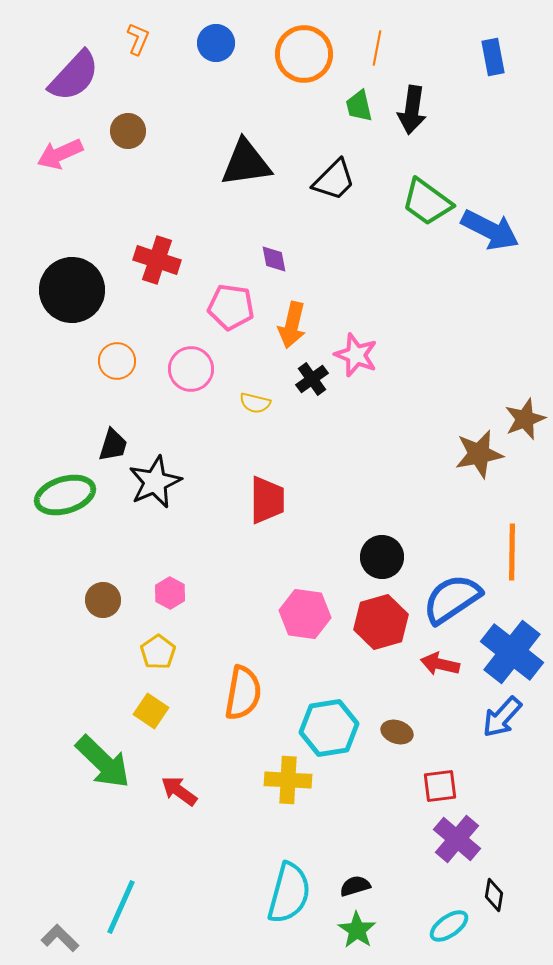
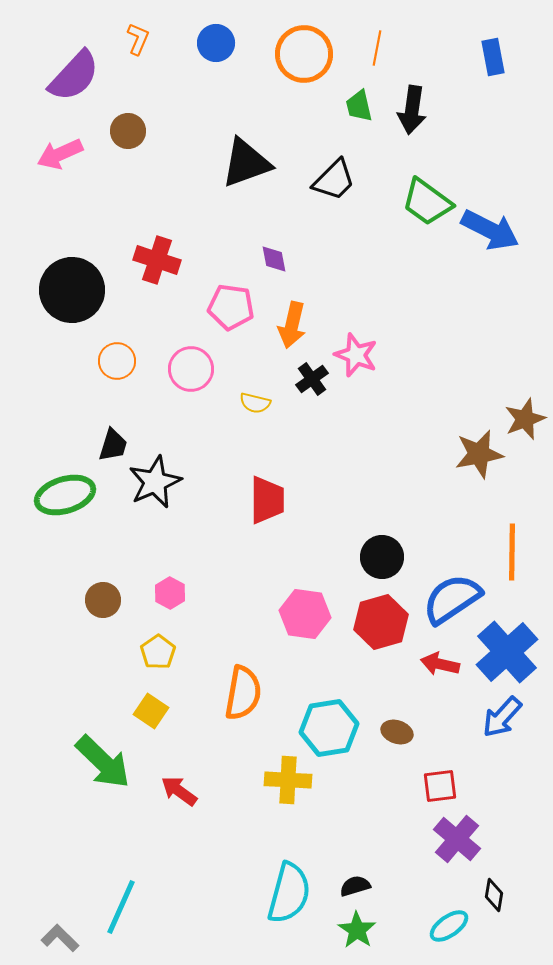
black triangle at (246, 163): rotated 12 degrees counterclockwise
blue cross at (512, 652): moved 5 px left; rotated 10 degrees clockwise
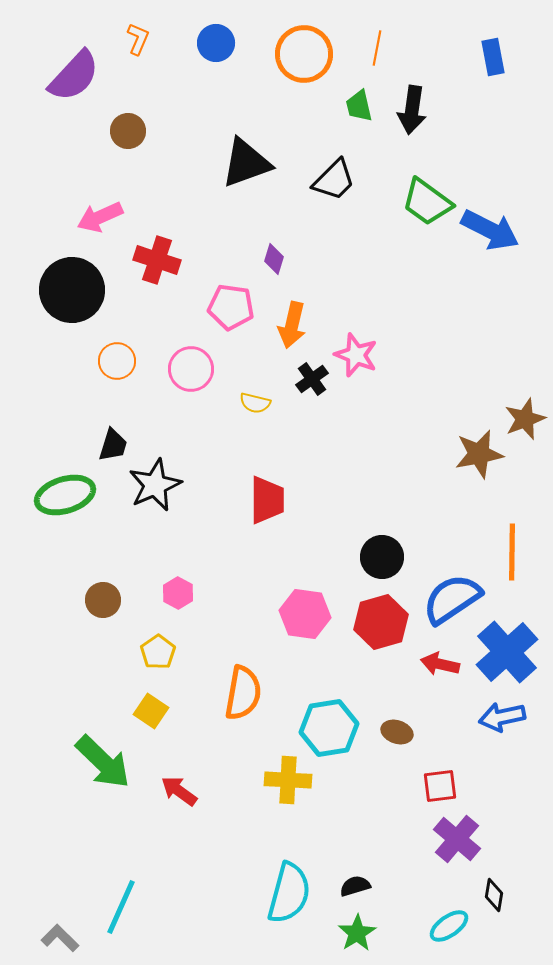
pink arrow at (60, 154): moved 40 px right, 63 px down
purple diamond at (274, 259): rotated 28 degrees clockwise
black star at (155, 482): moved 3 px down
pink hexagon at (170, 593): moved 8 px right
blue arrow at (502, 717): rotated 36 degrees clockwise
green star at (357, 930): moved 3 px down; rotated 6 degrees clockwise
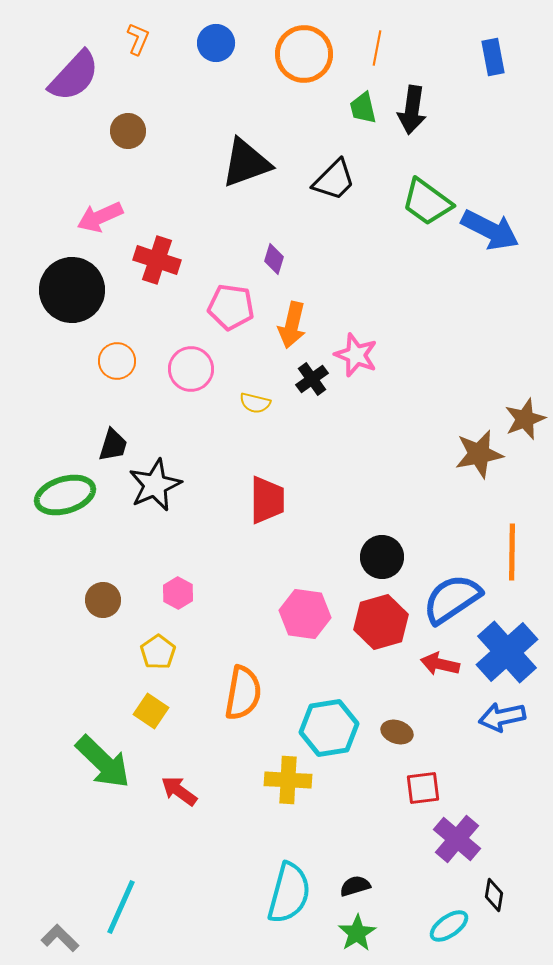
green trapezoid at (359, 106): moved 4 px right, 2 px down
red square at (440, 786): moved 17 px left, 2 px down
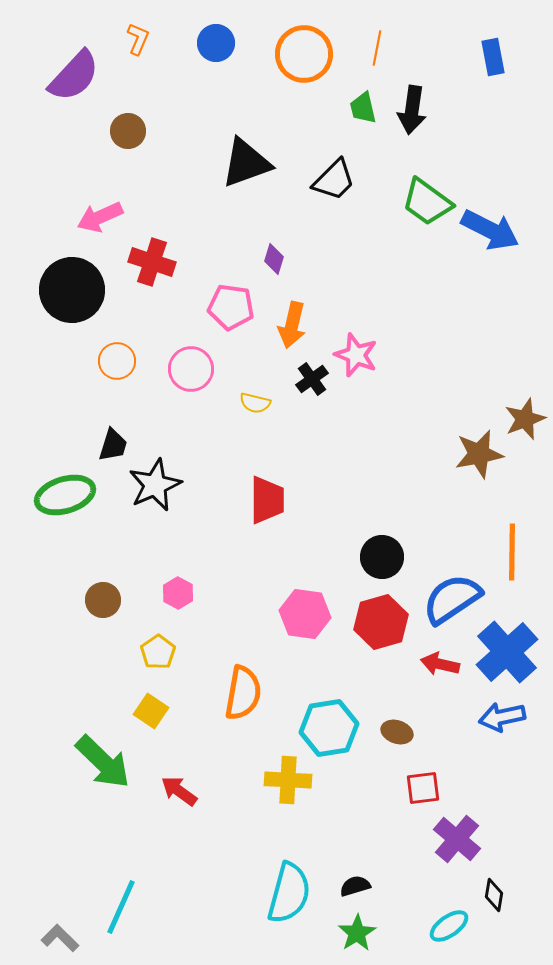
red cross at (157, 260): moved 5 px left, 2 px down
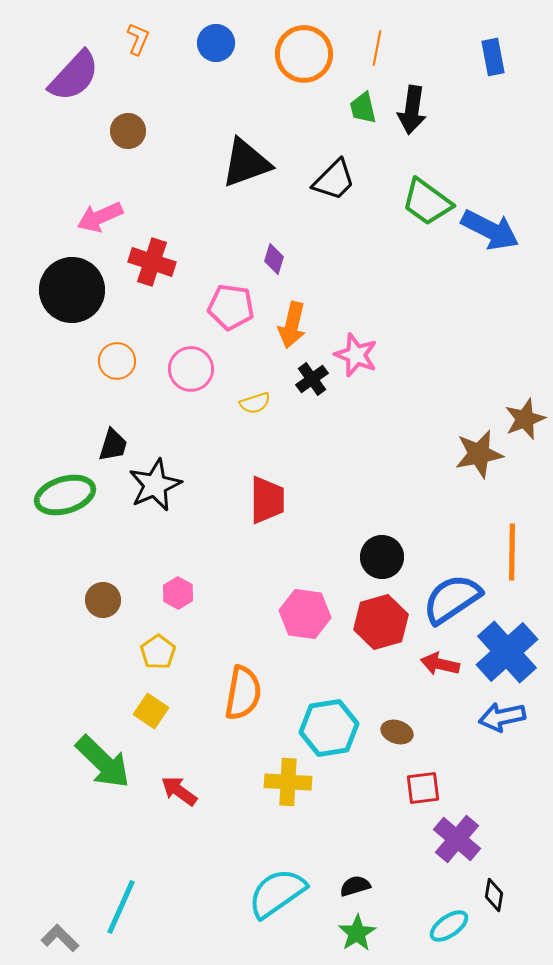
yellow semicircle at (255, 403): rotated 32 degrees counterclockwise
yellow cross at (288, 780): moved 2 px down
cyan semicircle at (289, 893): moved 12 px left; rotated 140 degrees counterclockwise
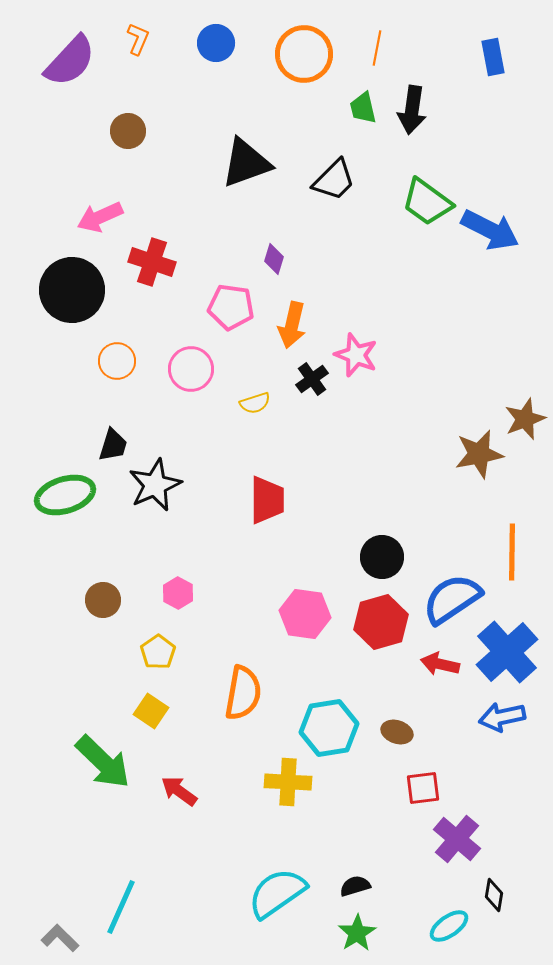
purple semicircle at (74, 76): moved 4 px left, 15 px up
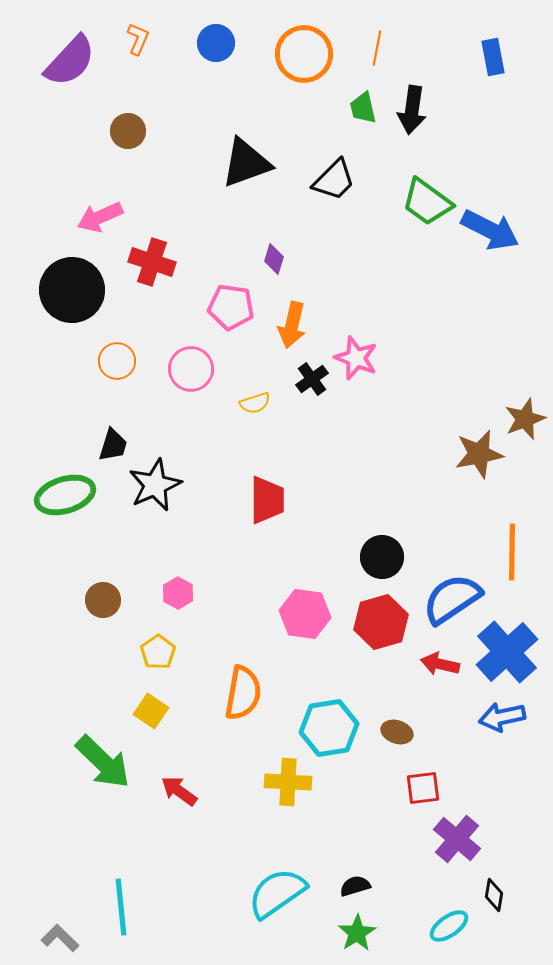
pink star at (356, 355): moved 3 px down
cyan line at (121, 907): rotated 30 degrees counterclockwise
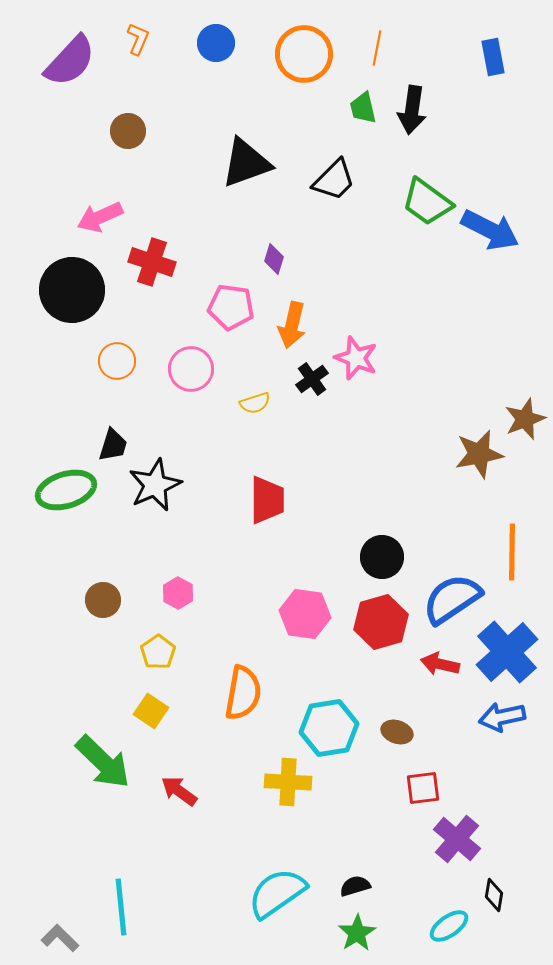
green ellipse at (65, 495): moved 1 px right, 5 px up
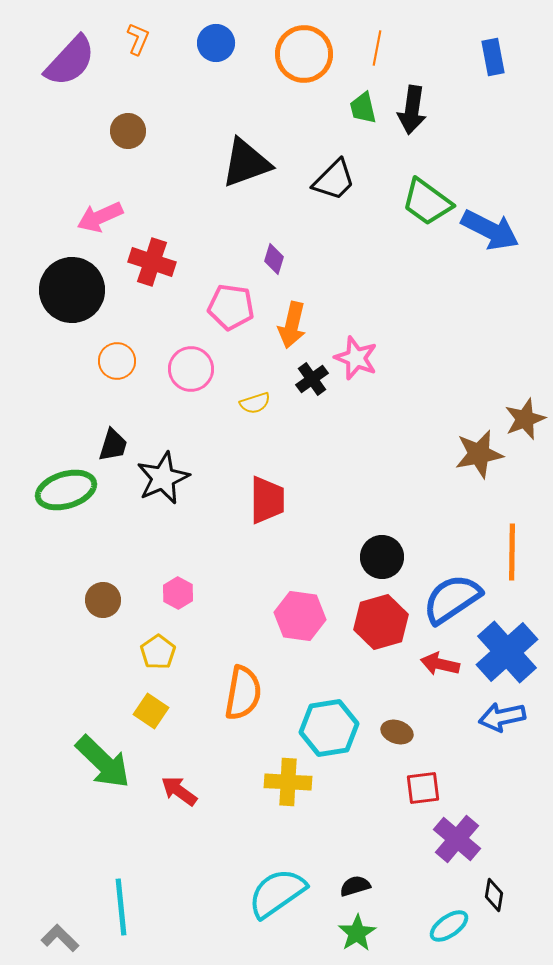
black star at (155, 485): moved 8 px right, 7 px up
pink hexagon at (305, 614): moved 5 px left, 2 px down
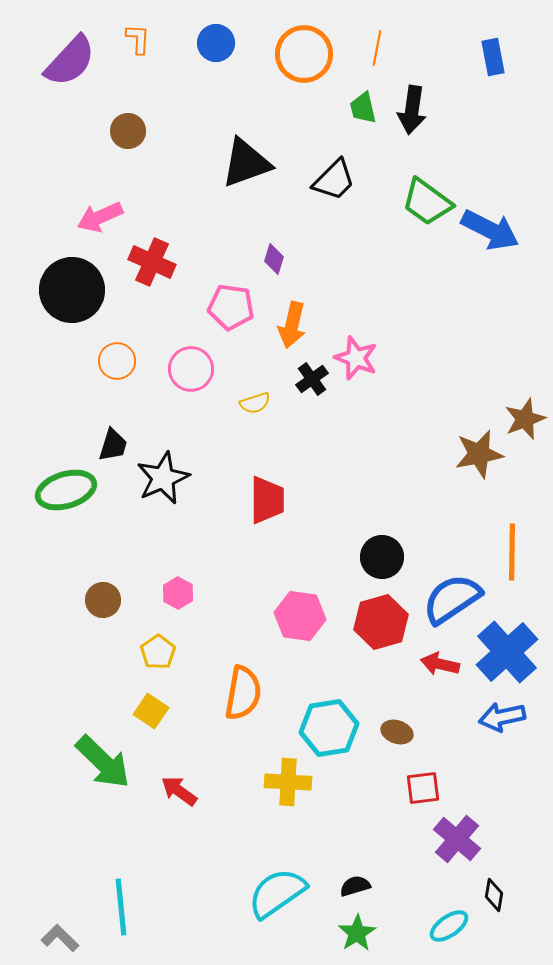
orange L-shape at (138, 39): rotated 20 degrees counterclockwise
red cross at (152, 262): rotated 6 degrees clockwise
